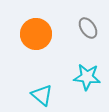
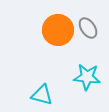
orange circle: moved 22 px right, 4 px up
cyan triangle: rotated 25 degrees counterclockwise
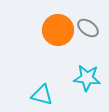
gray ellipse: rotated 20 degrees counterclockwise
cyan star: moved 1 px down
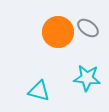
orange circle: moved 2 px down
cyan triangle: moved 3 px left, 4 px up
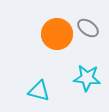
orange circle: moved 1 px left, 2 px down
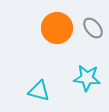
gray ellipse: moved 5 px right; rotated 15 degrees clockwise
orange circle: moved 6 px up
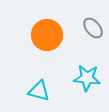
orange circle: moved 10 px left, 7 px down
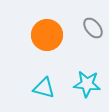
cyan star: moved 6 px down
cyan triangle: moved 5 px right, 3 px up
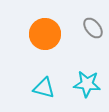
orange circle: moved 2 px left, 1 px up
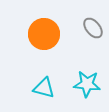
orange circle: moved 1 px left
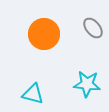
cyan triangle: moved 11 px left, 6 px down
